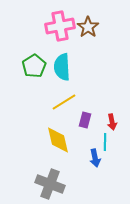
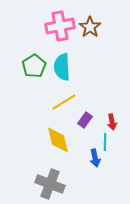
brown star: moved 2 px right
purple rectangle: rotated 21 degrees clockwise
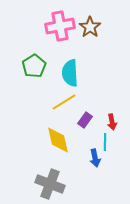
cyan semicircle: moved 8 px right, 6 px down
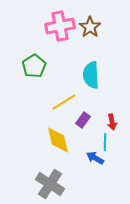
cyan semicircle: moved 21 px right, 2 px down
purple rectangle: moved 2 px left
blue arrow: rotated 132 degrees clockwise
gray cross: rotated 12 degrees clockwise
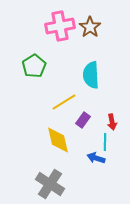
blue arrow: moved 1 px right; rotated 12 degrees counterclockwise
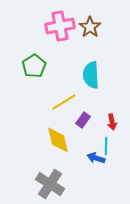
cyan line: moved 1 px right, 4 px down
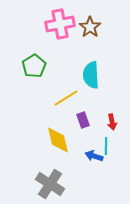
pink cross: moved 2 px up
yellow line: moved 2 px right, 4 px up
purple rectangle: rotated 56 degrees counterclockwise
blue arrow: moved 2 px left, 2 px up
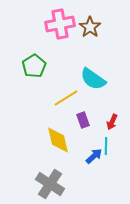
cyan semicircle: moved 2 px right, 4 px down; rotated 52 degrees counterclockwise
red arrow: rotated 35 degrees clockwise
blue arrow: rotated 120 degrees clockwise
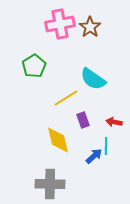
red arrow: moved 2 px right; rotated 77 degrees clockwise
gray cross: rotated 32 degrees counterclockwise
